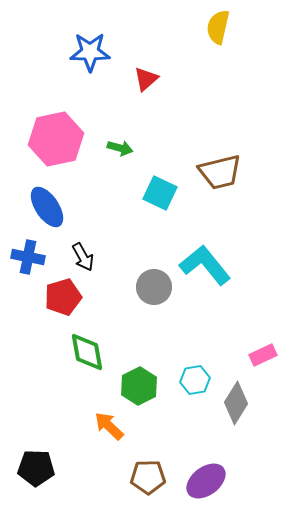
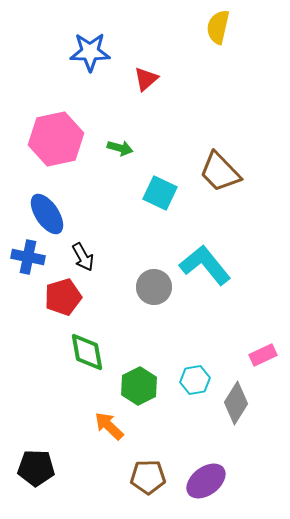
brown trapezoid: rotated 60 degrees clockwise
blue ellipse: moved 7 px down
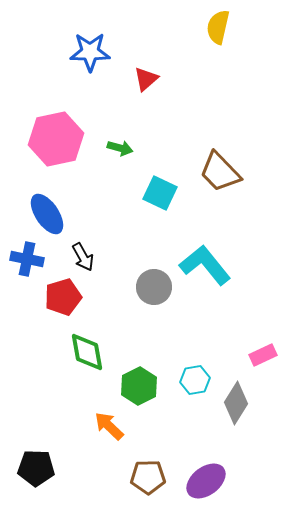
blue cross: moved 1 px left, 2 px down
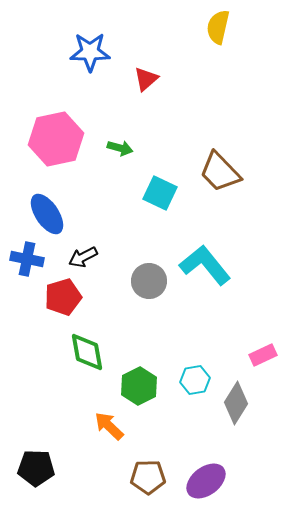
black arrow: rotated 92 degrees clockwise
gray circle: moved 5 px left, 6 px up
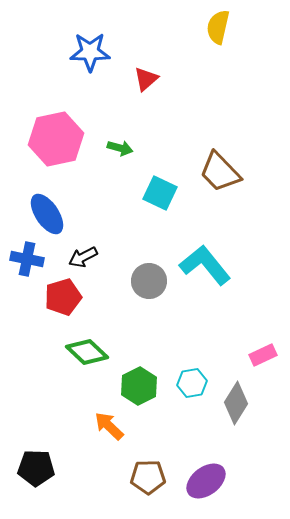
green diamond: rotated 36 degrees counterclockwise
cyan hexagon: moved 3 px left, 3 px down
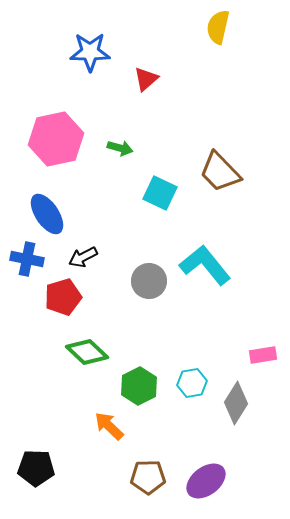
pink rectangle: rotated 16 degrees clockwise
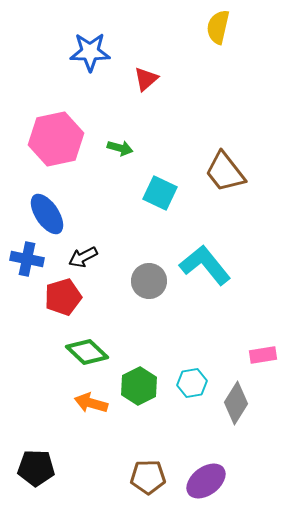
brown trapezoid: moved 5 px right; rotated 6 degrees clockwise
orange arrow: moved 18 px left, 23 px up; rotated 28 degrees counterclockwise
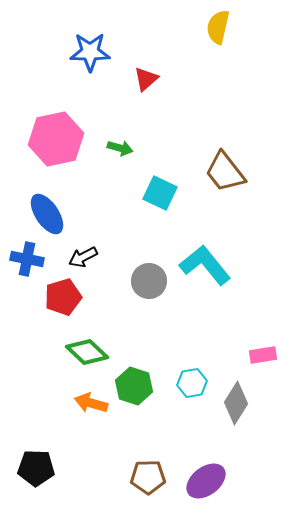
green hexagon: moved 5 px left; rotated 15 degrees counterclockwise
